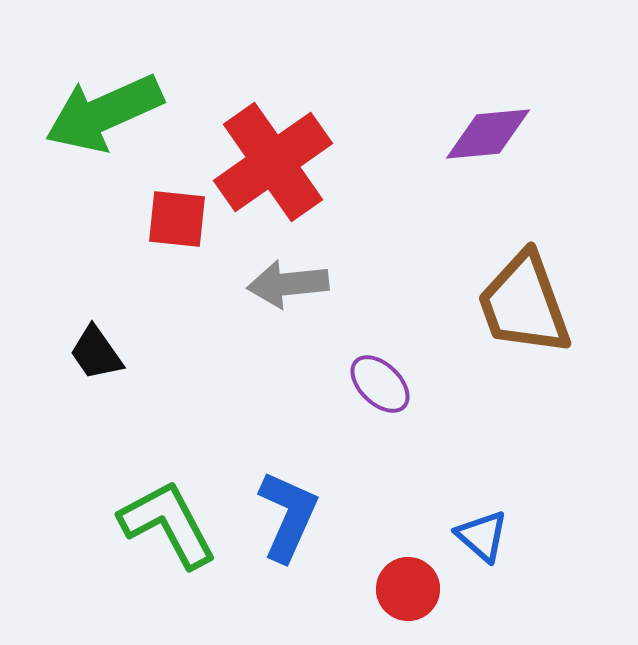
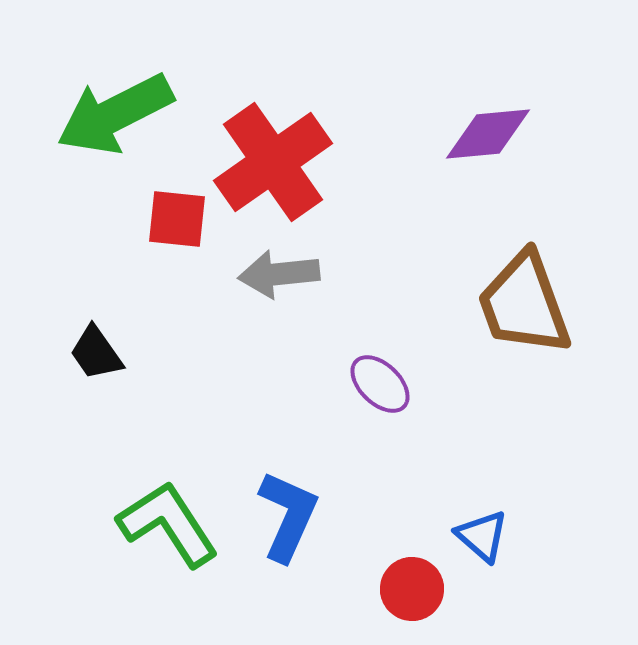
green arrow: moved 11 px right, 1 px down; rotated 3 degrees counterclockwise
gray arrow: moved 9 px left, 10 px up
green L-shape: rotated 5 degrees counterclockwise
red circle: moved 4 px right
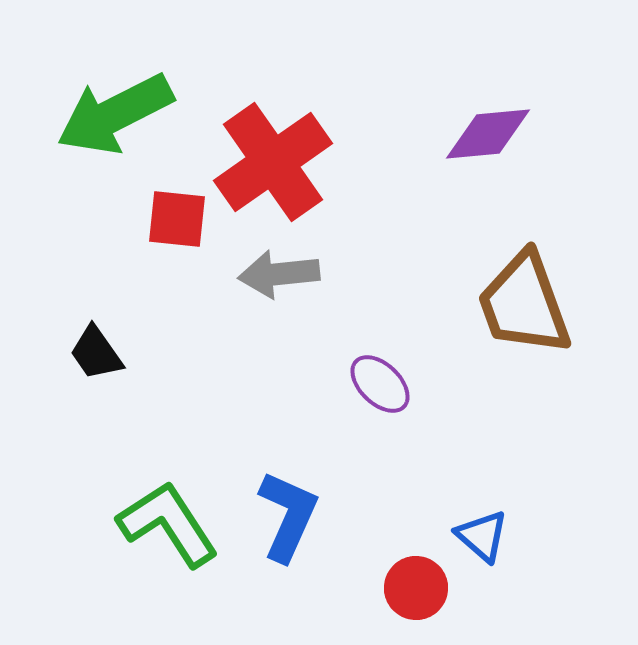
red circle: moved 4 px right, 1 px up
